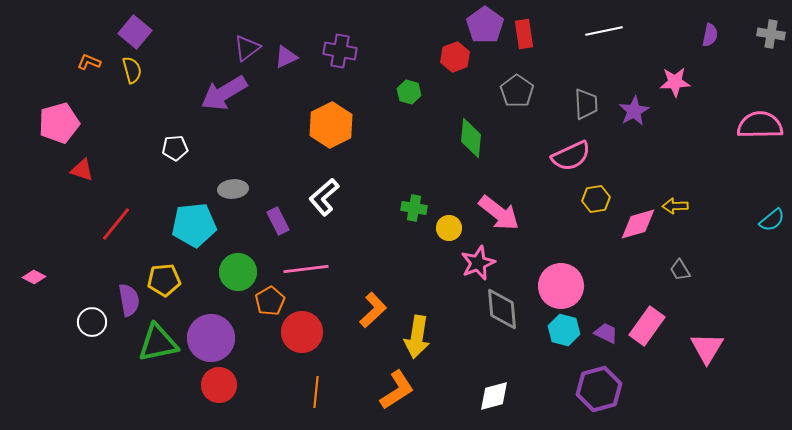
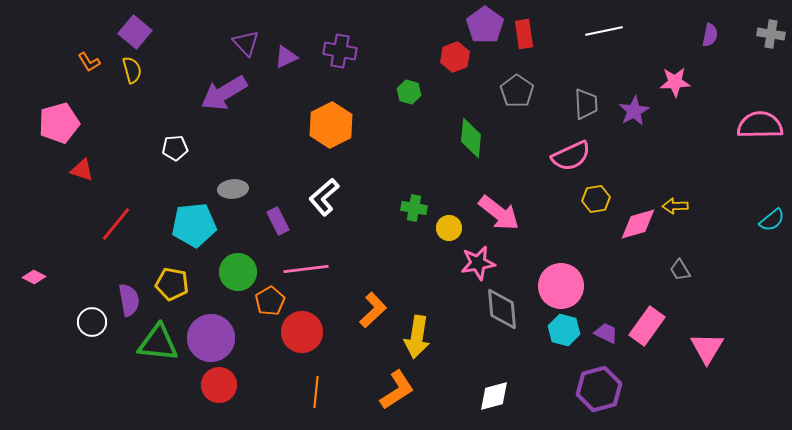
purple triangle at (247, 48): moved 1 px left, 5 px up; rotated 36 degrees counterclockwise
orange L-shape at (89, 62): rotated 145 degrees counterclockwise
pink star at (478, 263): rotated 12 degrees clockwise
yellow pentagon at (164, 280): moved 8 px right, 4 px down; rotated 16 degrees clockwise
green triangle at (158, 343): rotated 18 degrees clockwise
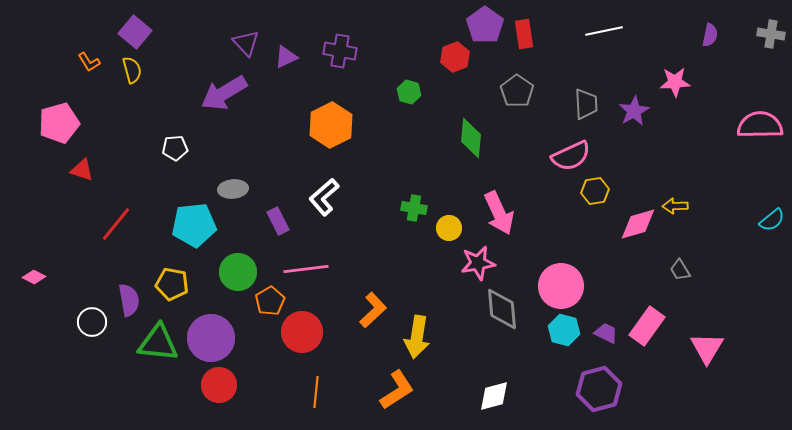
yellow hexagon at (596, 199): moved 1 px left, 8 px up
pink arrow at (499, 213): rotated 27 degrees clockwise
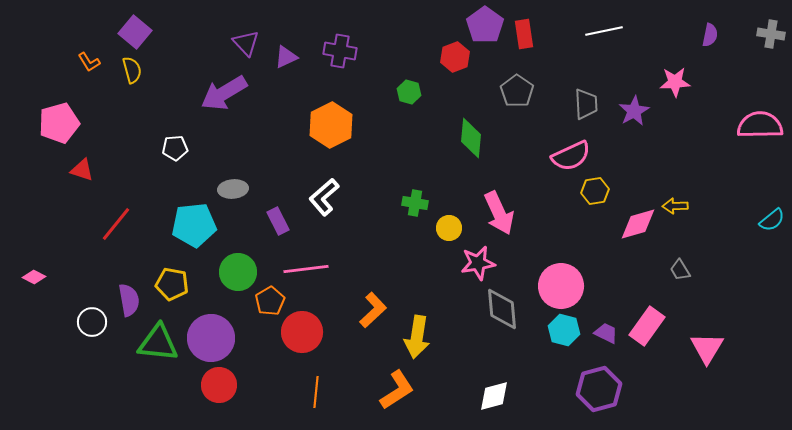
green cross at (414, 208): moved 1 px right, 5 px up
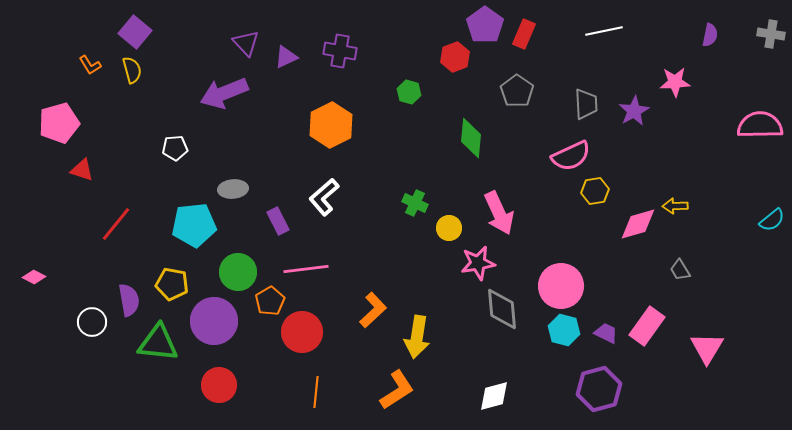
red rectangle at (524, 34): rotated 32 degrees clockwise
orange L-shape at (89, 62): moved 1 px right, 3 px down
purple arrow at (224, 93): rotated 9 degrees clockwise
green cross at (415, 203): rotated 15 degrees clockwise
purple circle at (211, 338): moved 3 px right, 17 px up
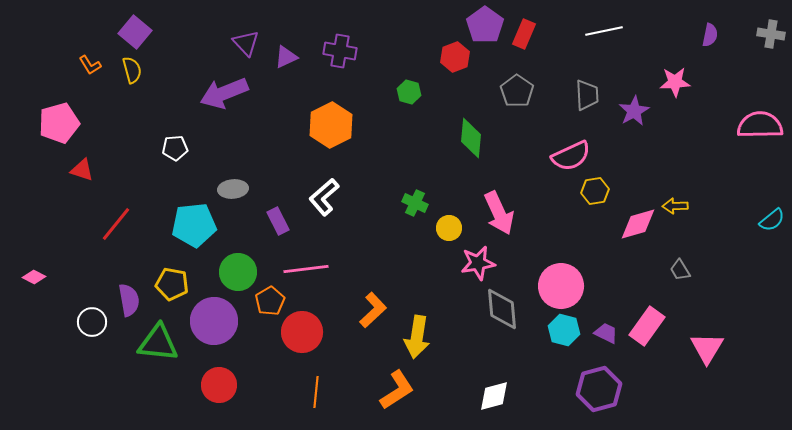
gray trapezoid at (586, 104): moved 1 px right, 9 px up
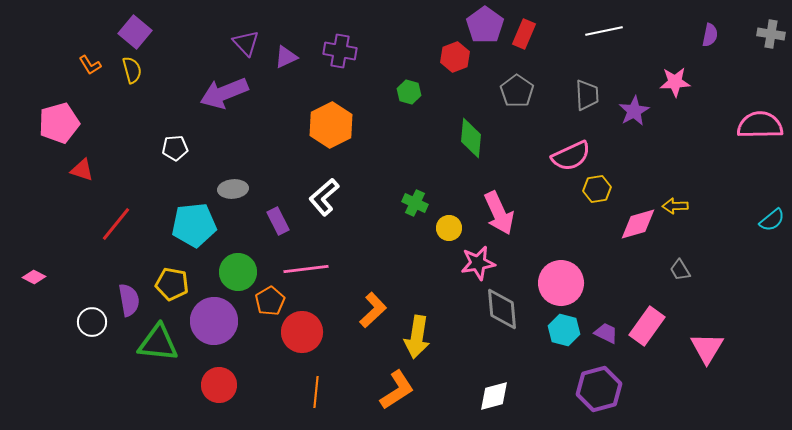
yellow hexagon at (595, 191): moved 2 px right, 2 px up
pink circle at (561, 286): moved 3 px up
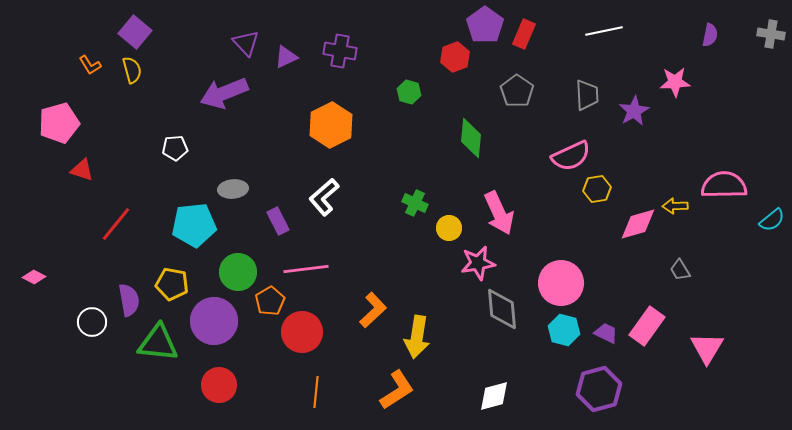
pink semicircle at (760, 125): moved 36 px left, 60 px down
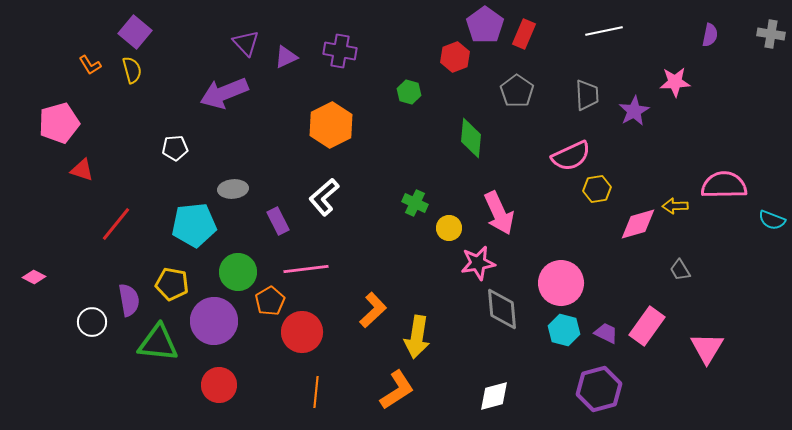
cyan semicircle at (772, 220): rotated 60 degrees clockwise
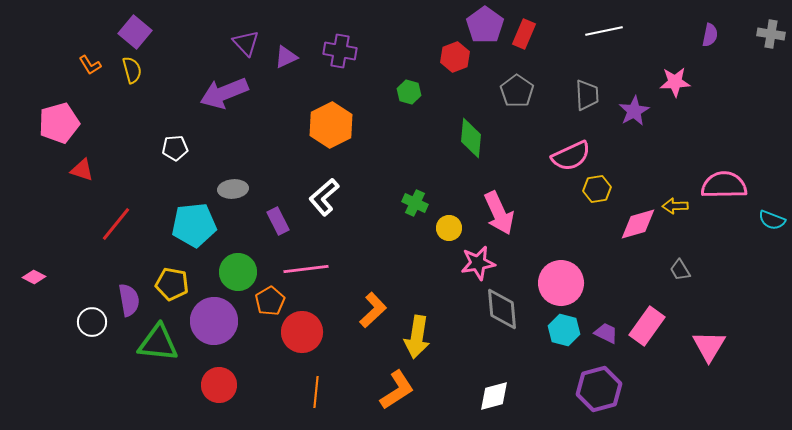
pink triangle at (707, 348): moved 2 px right, 2 px up
